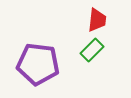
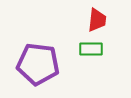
green rectangle: moved 1 px left, 1 px up; rotated 45 degrees clockwise
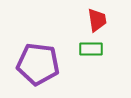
red trapezoid: rotated 15 degrees counterclockwise
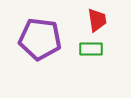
purple pentagon: moved 2 px right, 25 px up
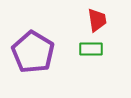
purple pentagon: moved 7 px left, 13 px down; rotated 24 degrees clockwise
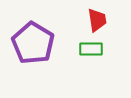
purple pentagon: moved 9 px up
